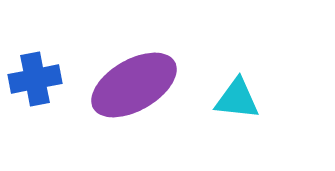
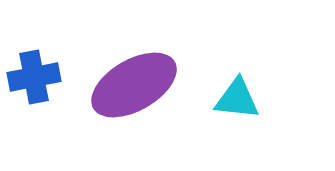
blue cross: moved 1 px left, 2 px up
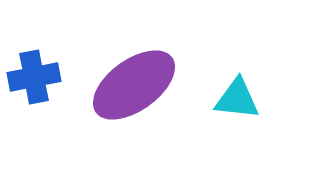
purple ellipse: rotated 6 degrees counterclockwise
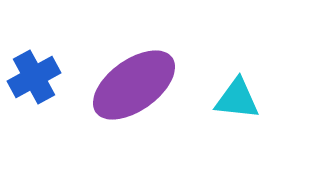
blue cross: rotated 18 degrees counterclockwise
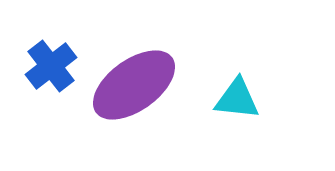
blue cross: moved 17 px right, 11 px up; rotated 9 degrees counterclockwise
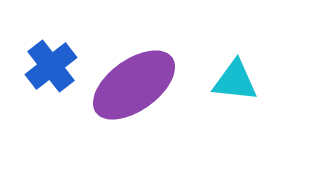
cyan triangle: moved 2 px left, 18 px up
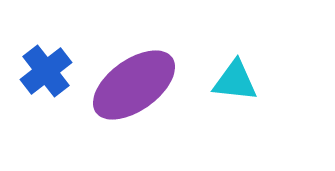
blue cross: moved 5 px left, 5 px down
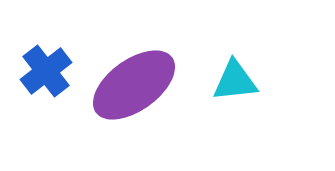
cyan triangle: rotated 12 degrees counterclockwise
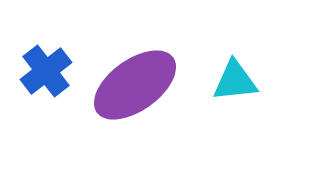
purple ellipse: moved 1 px right
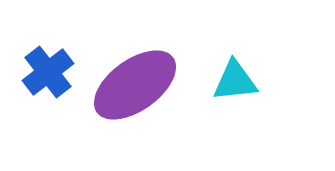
blue cross: moved 2 px right, 1 px down
